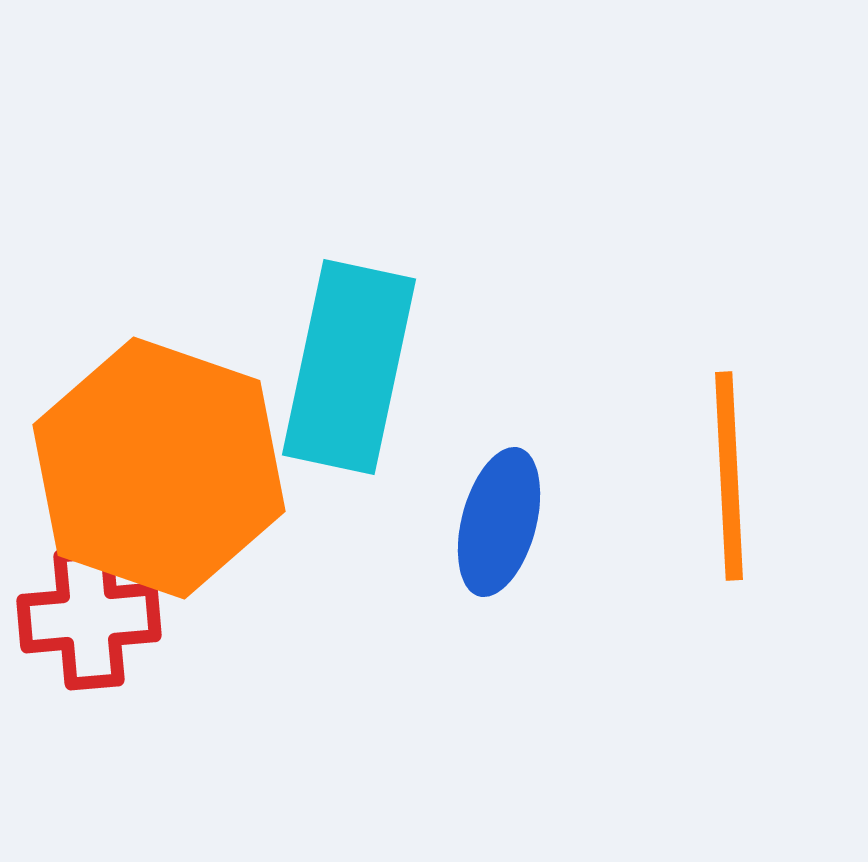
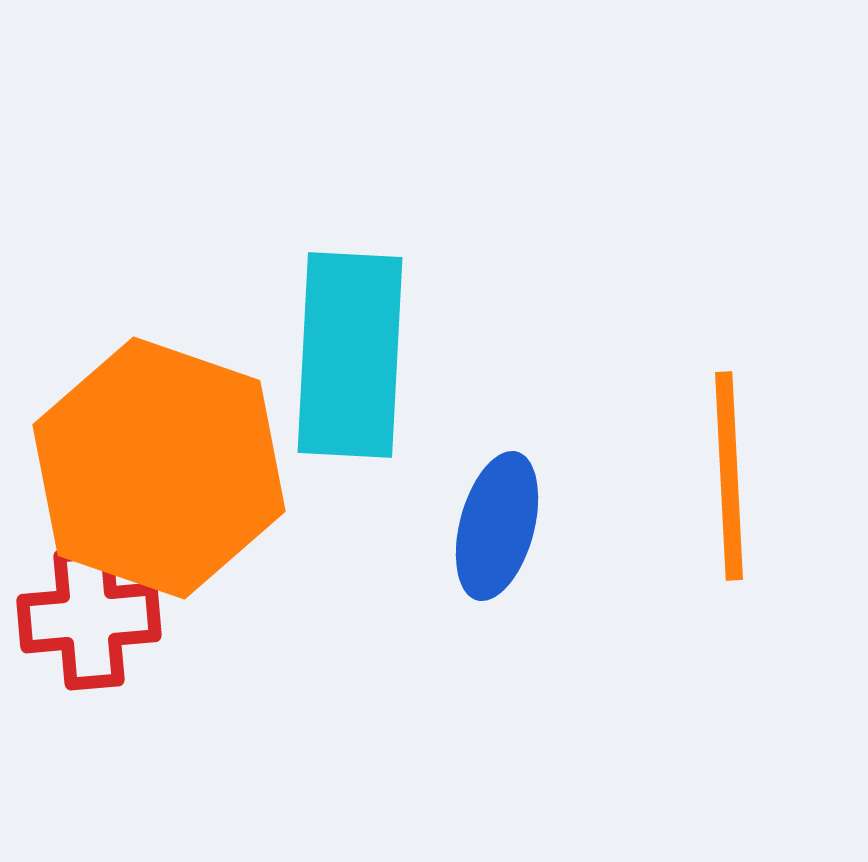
cyan rectangle: moved 1 px right, 12 px up; rotated 9 degrees counterclockwise
blue ellipse: moved 2 px left, 4 px down
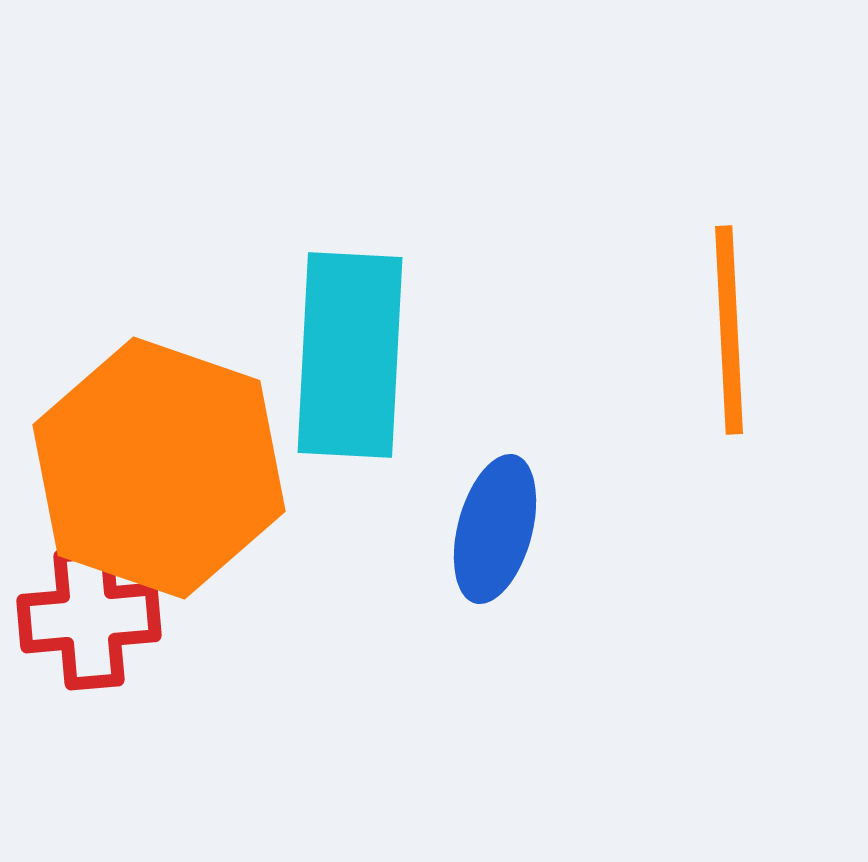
orange line: moved 146 px up
blue ellipse: moved 2 px left, 3 px down
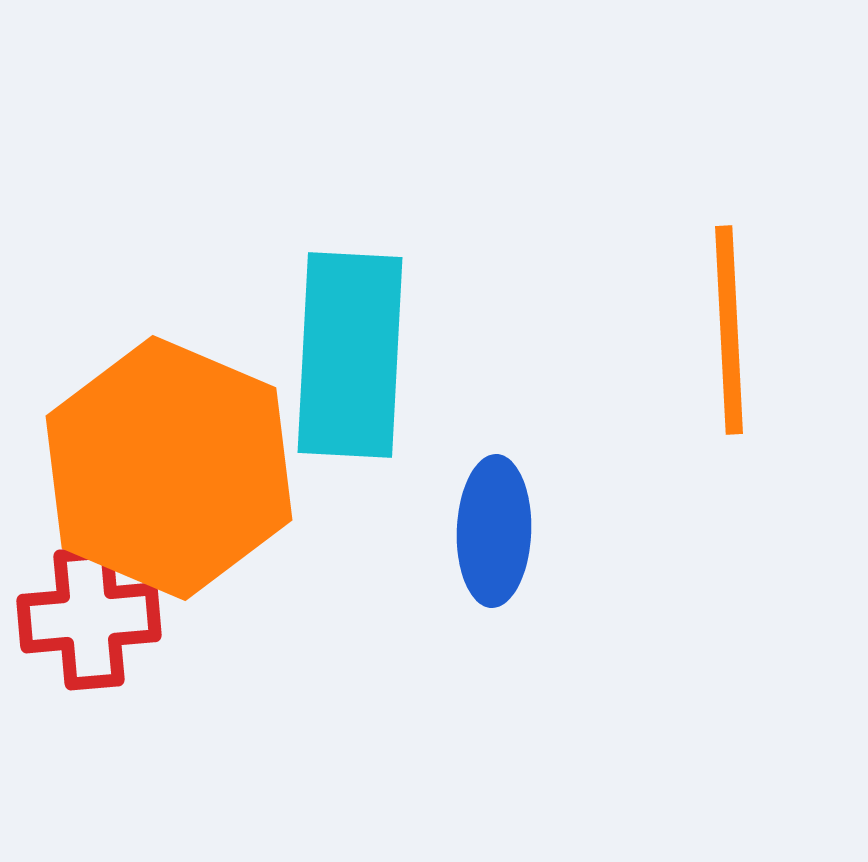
orange hexagon: moved 10 px right; rotated 4 degrees clockwise
blue ellipse: moved 1 px left, 2 px down; rotated 13 degrees counterclockwise
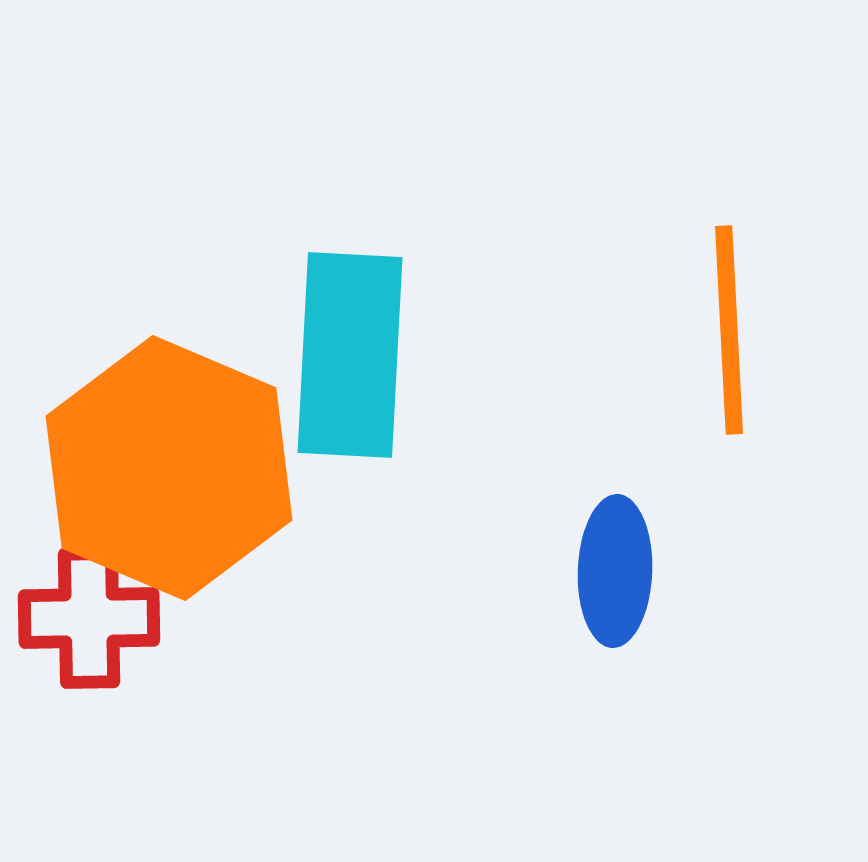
blue ellipse: moved 121 px right, 40 px down
red cross: rotated 4 degrees clockwise
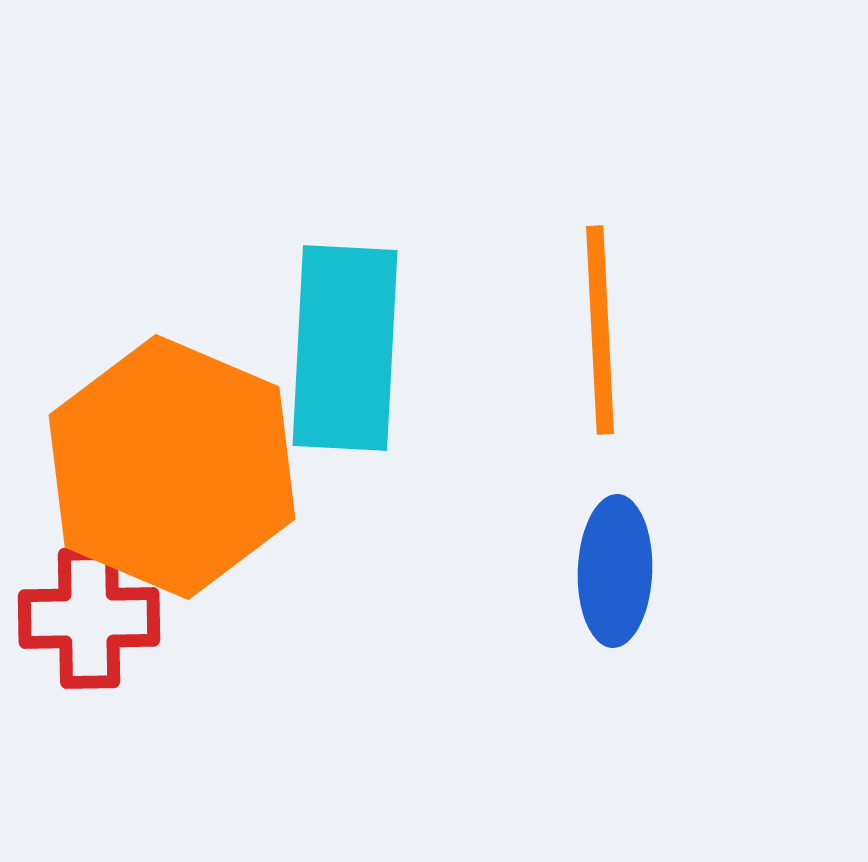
orange line: moved 129 px left
cyan rectangle: moved 5 px left, 7 px up
orange hexagon: moved 3 px right, 1 px up
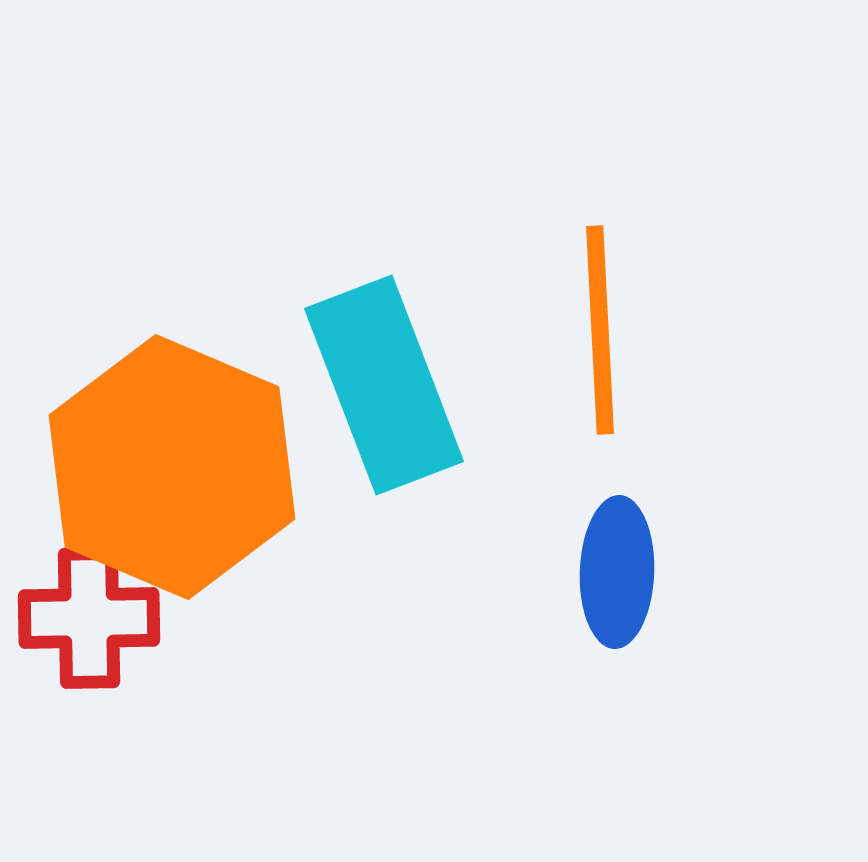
cyan rectangle: moved 39 px right, 37 px down; rotated 24 degrees counterclockwise
blue ellipse: moved 2 px right, 1 px down
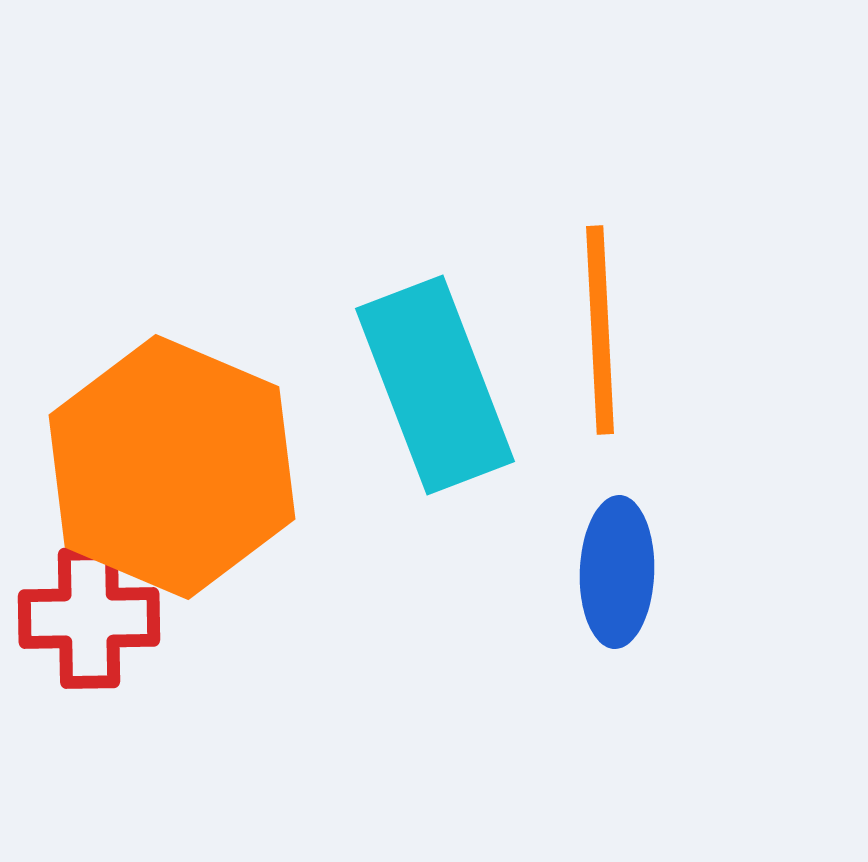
cyan rectangle: moved 51 px right
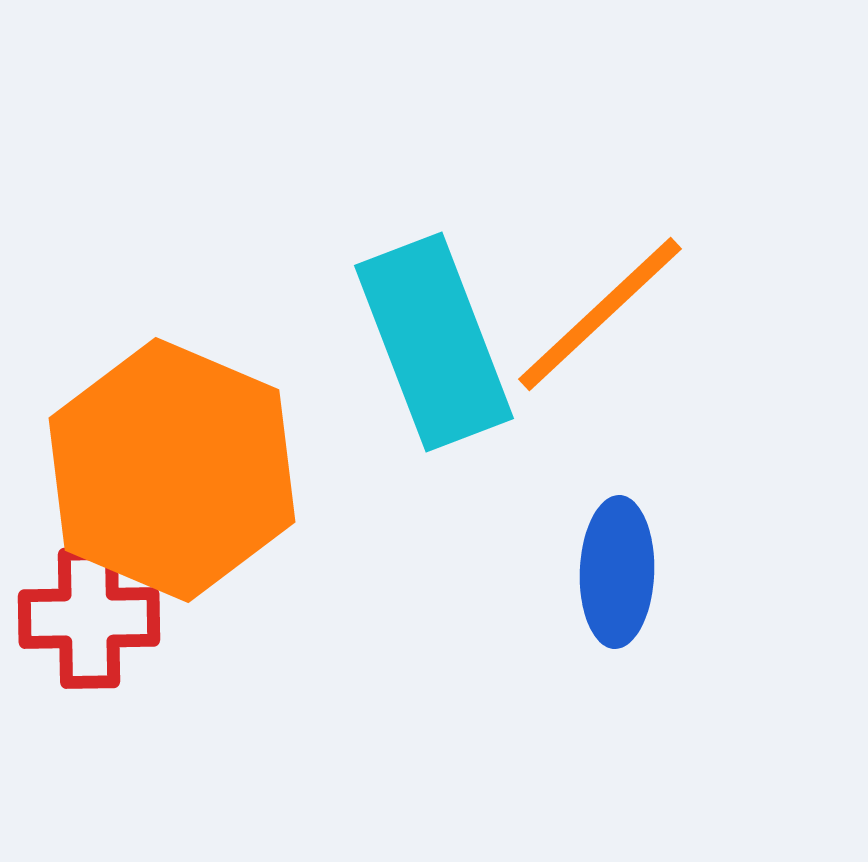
orange line: moved 16 px up; rotated 50 degrees clockwise
cyan rectangle: moved 1 px left, 43 px up
orange hexagon: moved 3 px down
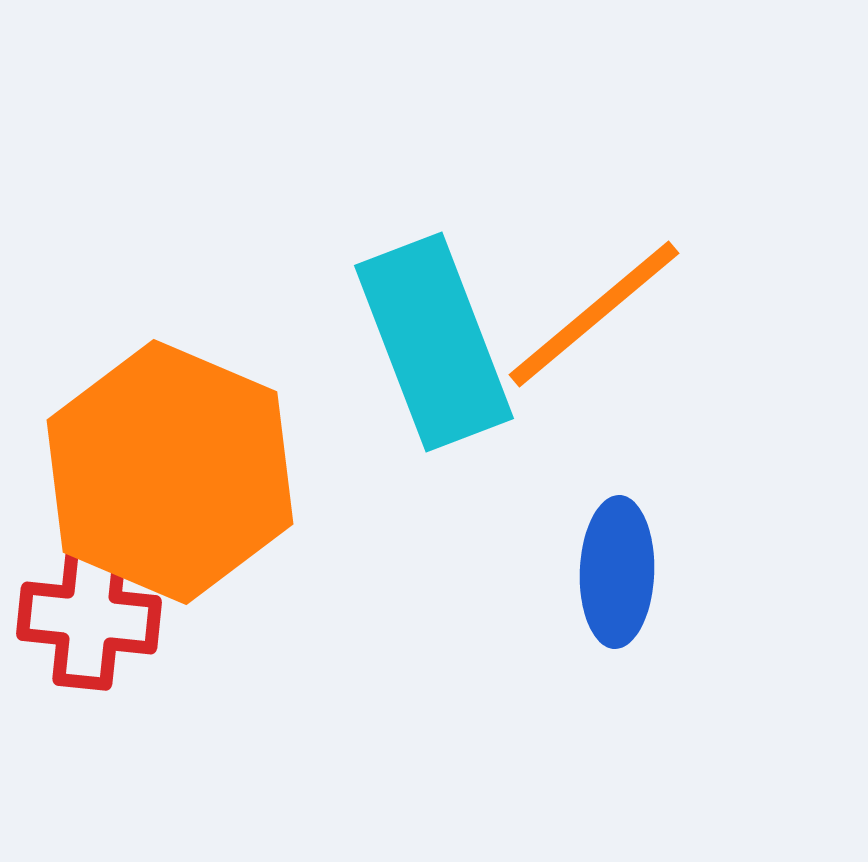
orange line: moved 6 px left; rotated 3 degrees clockwise
orange hexagon: moved 2 px left, 2 px down
red cross: rotated 7 degrees clockwise
